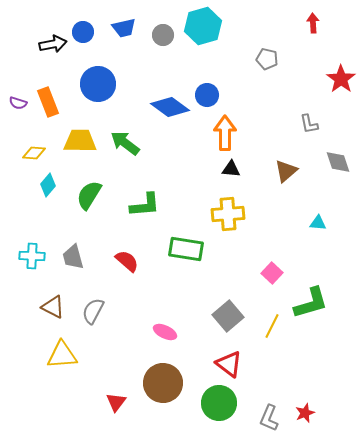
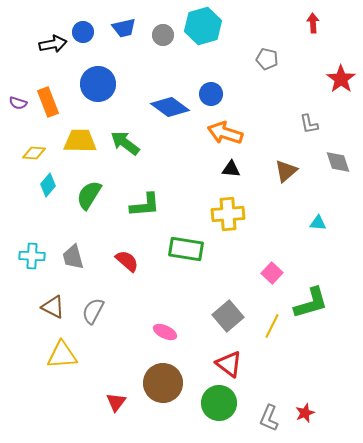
blue circle at (207, 95): moved 4 px right, 1 px up
orange arrow at (225, 133): rotated 72 degrees counterclockwise
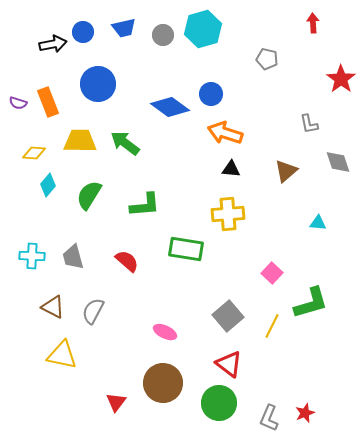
cyan hexagon at (203, 26): moved 3 px down
yellow triangle at (62, 355): rotated 16 degrees clockwise
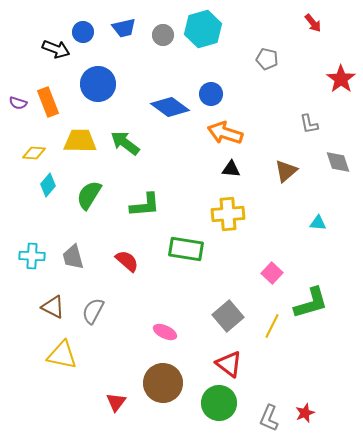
red arrow at (313, 23): rotated 144 degrees clockwise
black arrow at (53, 44): moved 3 px right, 5 px down; rotated 32 degrees clockwise
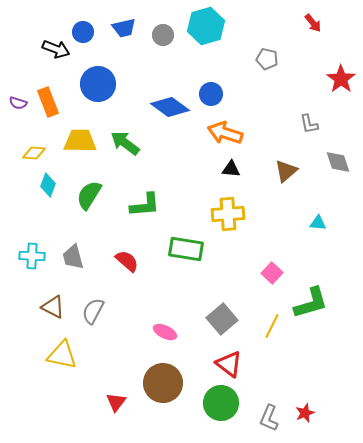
cyan hexagon at (203, 29): moved 3 px right, 3 px up
cyan diamond at (48, 185): rotated 20 degrees counterclockwise
gray square at (228, 316): moved 6 px left, 3 px down
green circle at (219, 403): moved 2 px right
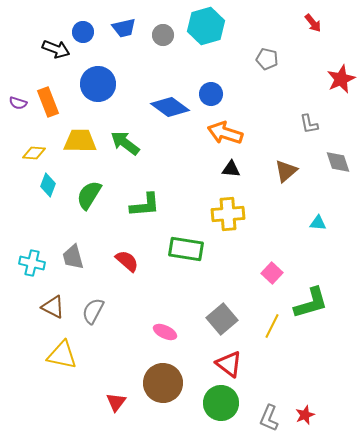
red star at (341, 79): rotated 12 degrees clockwise
cyan cross at (32, 256): moved 7 px down; rotated 10 degrees clockwise
red star at (305, 413): moved 2 px down
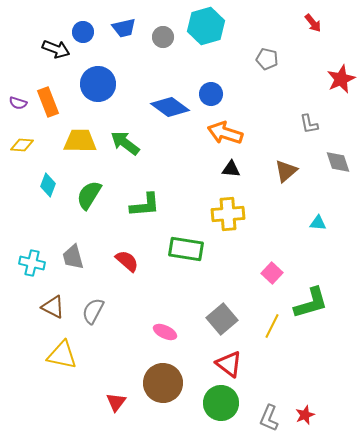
gray circle at (163, 35): moved 2 px down
yellow diamond at (34, 153): moved 12 px left, 8 px up
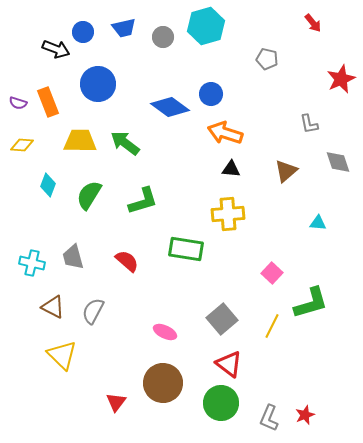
green L-shape at (145, 205): moved 2 px left, 4 px up; rotated 12 degrees counterclockwise
yellow triangle at (62, 355): rotated 32 degrees clockwise
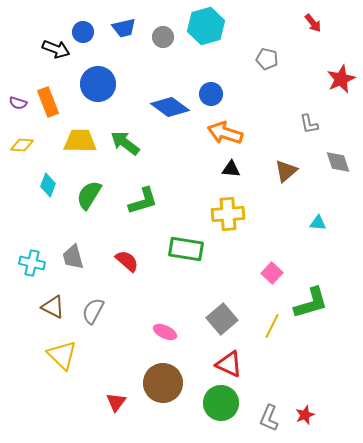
red triangle at (229, 364): rotated 12 degrees counterclockwise
